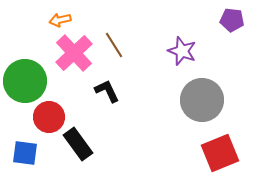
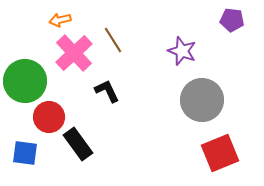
brown line: moved 1 px left, 5 px up
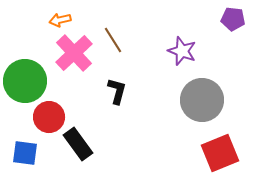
purple pentagon: moved 1 px right, 1 px up
black L-shape: moved 10 px right; rotated 40 degrees clockwise
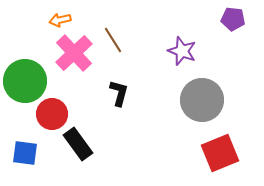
black L-shape: moved 2 px right, 2 px down
red circle: moved 3 px right, 3 px up
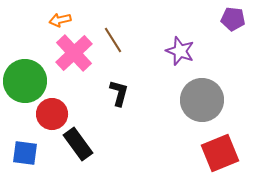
purple star: moved 2 px left
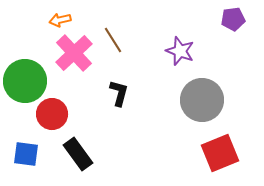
purple pentagon: rotated 15 degrees counterclockwise
black rectangle: moved 10 px down
blue square: moved 1 px right, 1 px down
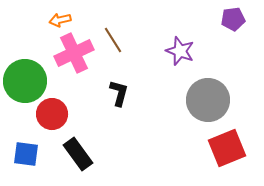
pink cross: rotated 18 degrees clockwise
gray circle: moved 6 px right
red square: moved 7 px right, 5 px up
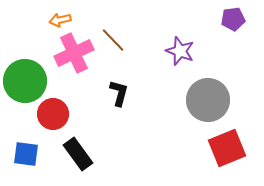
brown line: rotated 12 degrees counterclockwise
red circle: moved 1 px right
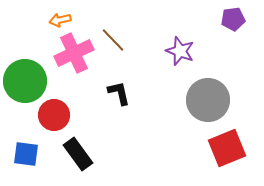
black L-shape: rotated 28 degrees counterclockwise
red circle: moved 1 px right, 1 px down
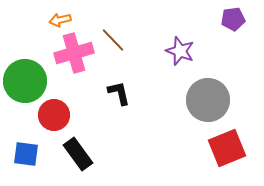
pink cross: rotated 9 degrees clockwise
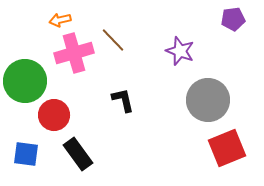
black L-shape: moved 4 px right, 7 px down
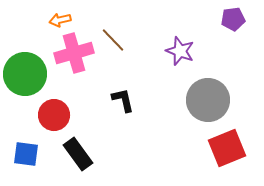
green circle: moved 7 px up
